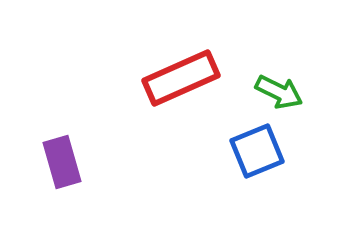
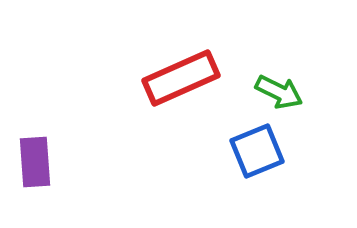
purple rectangle: moved 27 px left; rotated 12 degrees clockwise
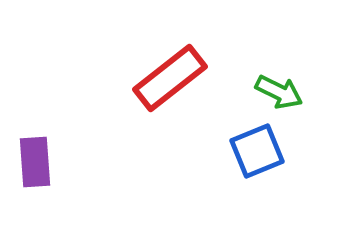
red rectangle: moved 11 px left; rotated 14 degrees counterclockwise
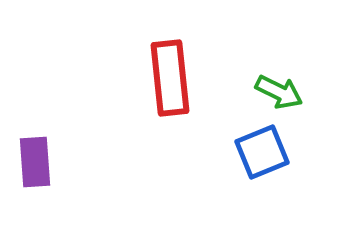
red rectangle: rotated 58 degrees counterclockwise
blue square: moved 5 px right, 1 px down
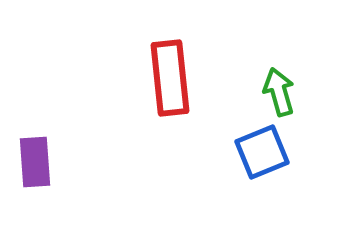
green arrow: rotated 132 degrees counterclockwise
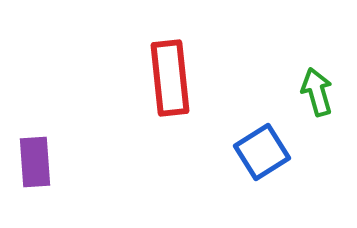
green arrow: moved 38 px right
blue square: rotated 10 degrees counterclockwise
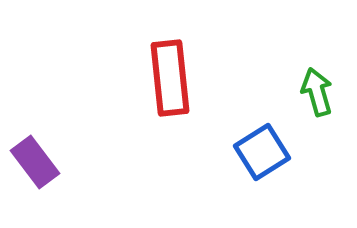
purple rectangle: rotated 33 degrees counterclockwise
